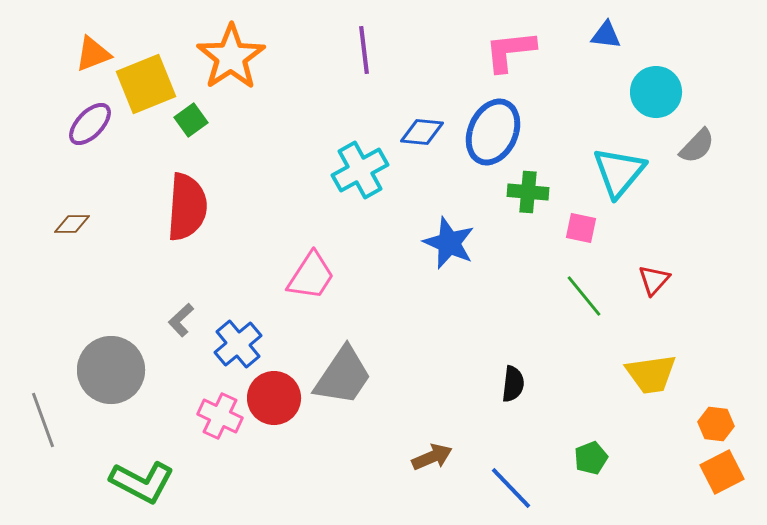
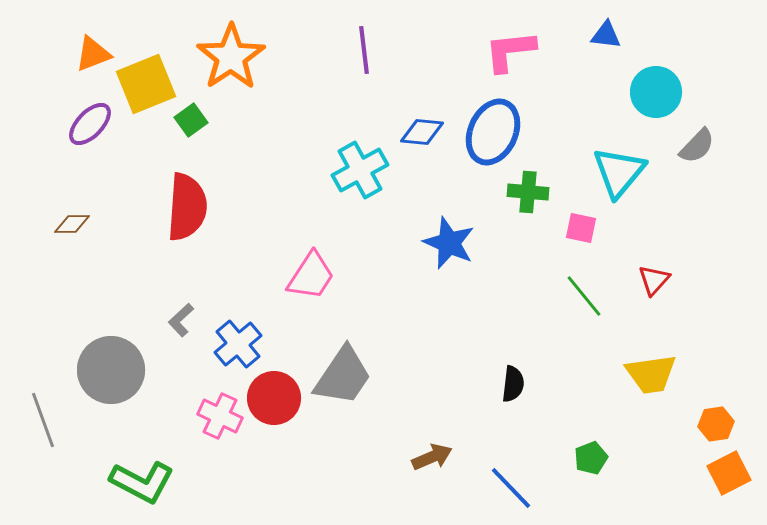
orange hexagon: rotated 16 degrees counterclockwise
orange square: moved 7 px right, 1 px down
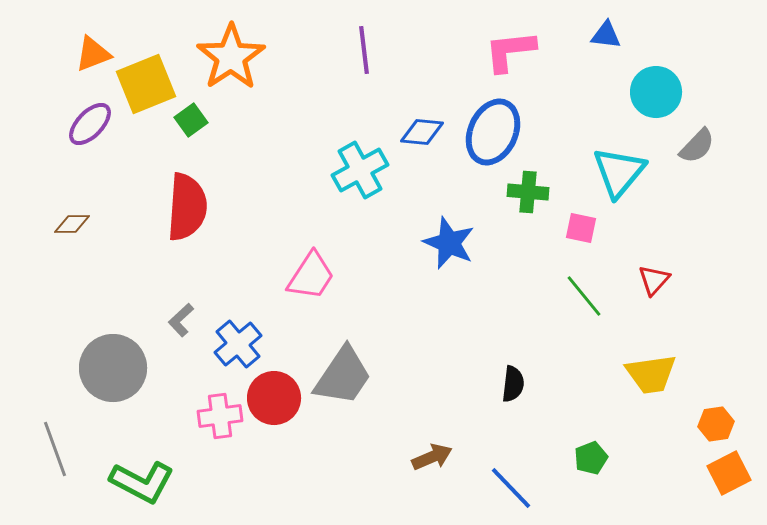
gray circle: moved 2 px right, 2 px up
pink cross: rotated 33 degrees counterclockwise
gray line: moved 12 px right, 29 px down
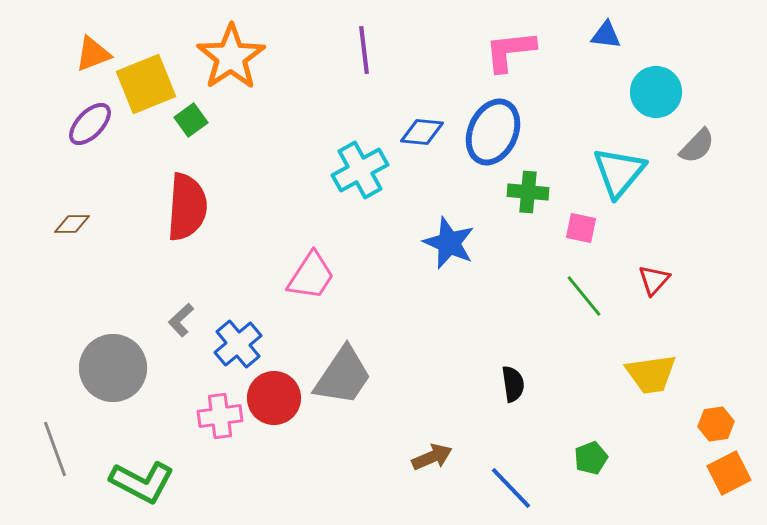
black semicircle: rotated 15 degrees counterclockwise
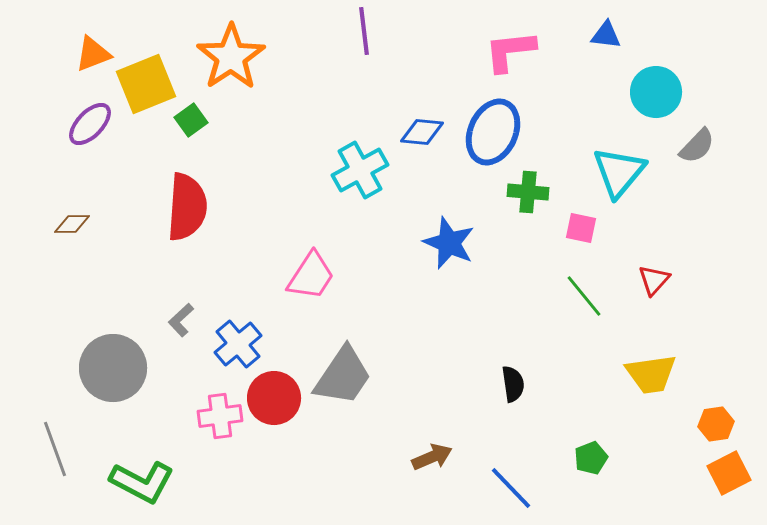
purple line: moved 19 px up
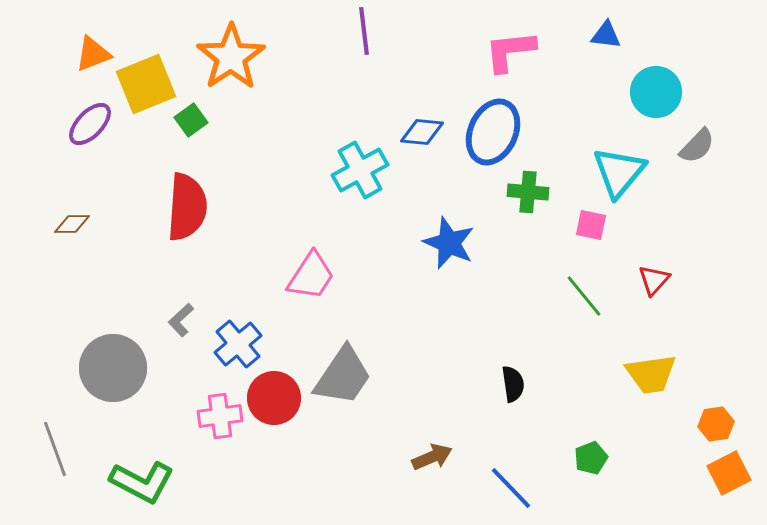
pink square: moved 10 px right, 3 px up
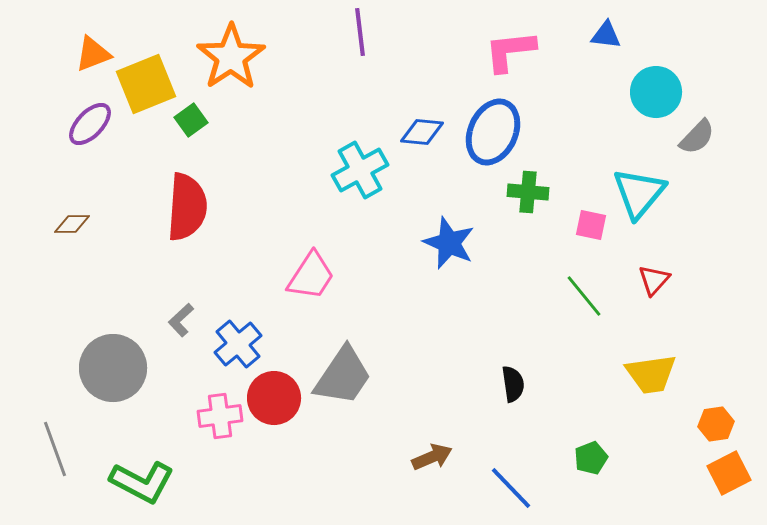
purple line: moved 4 px left, 1 px down
gray semicircle: moved 9 px up
cyan triangle: moved 20 px right, 21 px down
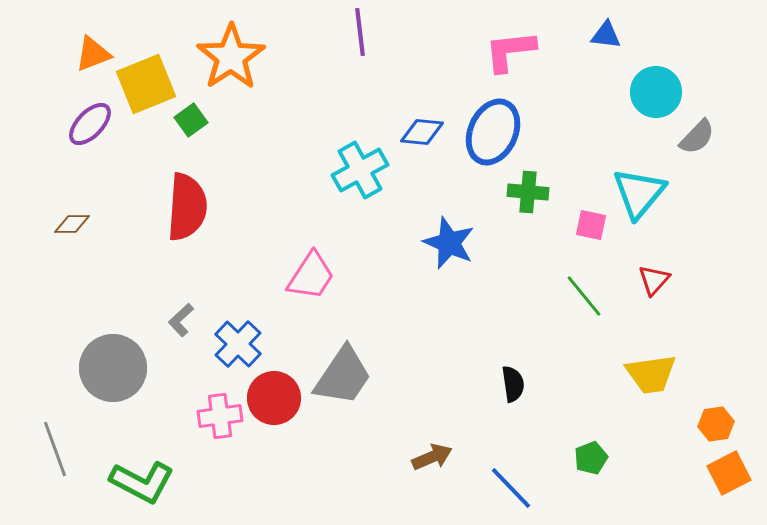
blue cross: rotated 6 degrees counterclockwise
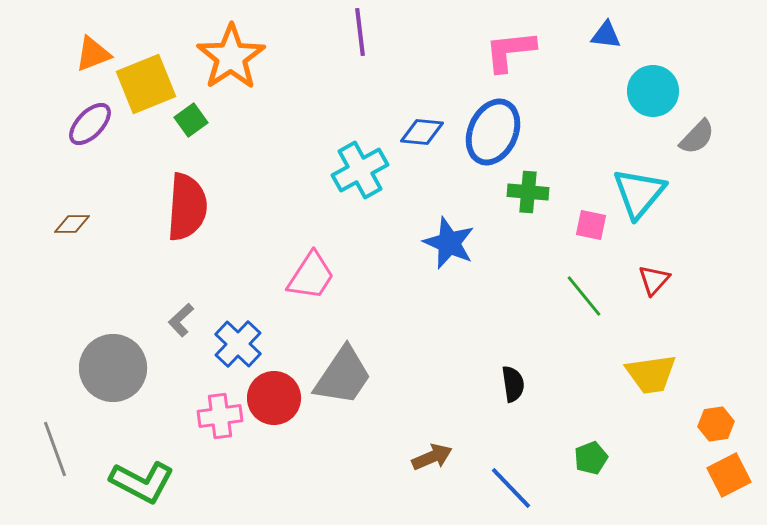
cyan circle: moved 3 px left, 1 px up
orange square: moved 2 px down
